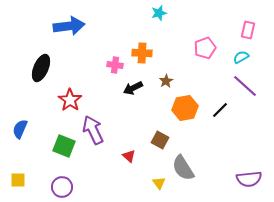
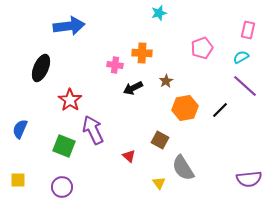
pink pentagon: moved 3 px left
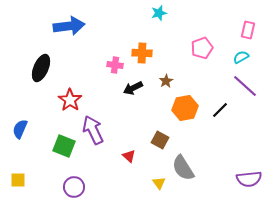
purple circle: moved 12 px right
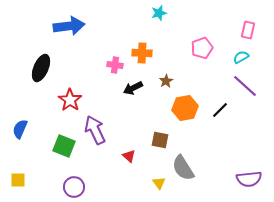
purple arrow: moved 2 px right
brown square: rotated 18 degrees counterclockwise
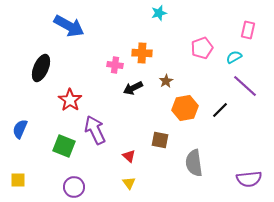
blue arrow: rotated 36 degrees clockwise
cyan semicircle: moved 7 px left
gray semicircle: moved 11 px right, 5 px up; rotated 24 degrees clockwise
yellow triangle: moved 30 px left
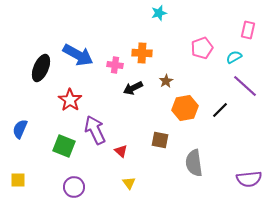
blue arrow: moved 9 px right, 29 px down
red triangle: moved 8 px left, 5 px up
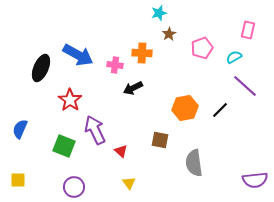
brown star: moved 3 px right, 47 px up
purple semicircle: moved 6 px right, 1 px down
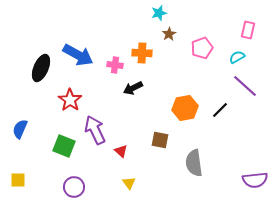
cyan semicircle: moved 3 px right
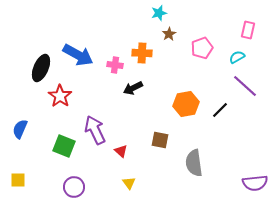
red star: moved 10 px left, 4 px up
orange hexagon: moved 1 px right, 4 px up
purple semicircle: moved 3 px down
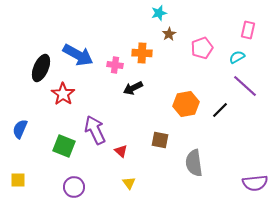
red star: moved 3 px right, 2 px up
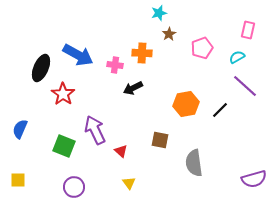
purple semicircle: moved 1 px left, 4 px up; rotated 10 degrees counterclockwise
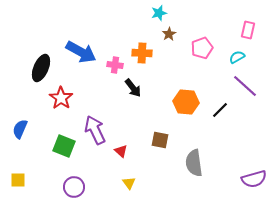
blue arrow: moved 3 px right, 3 px up
black arrow: rotated 102 degrees counterclockwise
red star: moved 2 px left, 4 px down
orange hexagon: moved 2 px up; rotated 15 degrees clockwise
